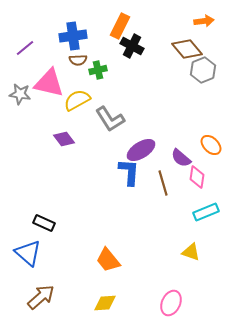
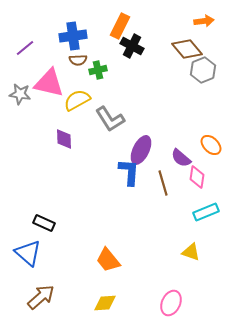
purple diamond: rotated 35 degrees clockwise
purple ellipse: rotated 32 degrees counterclockwise
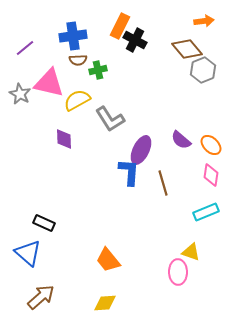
black cross: moved 3 px right, 6 px up
gray star: rotated 20 degrees clockwise
purple semicircle: moved 18 px up
pink diamond: moved 14 px right, 2 px up
pink ellipse: moved 7 px right, 31 px up; rotated 25 degrees counterclockwise
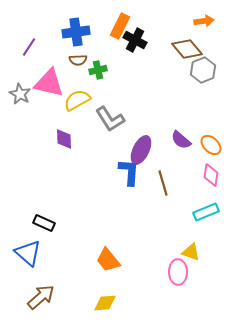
blue cross: moved 3 px right, 4 px up
purple line: moved 4 px right, 1 px up; rotated 18 degrees counterclockwise
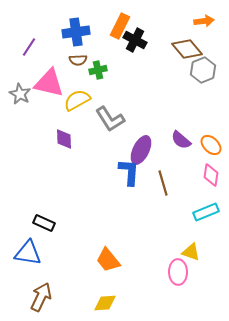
blue triangle: rotated 32 degrees counterclockwise
brown arrow: rotated 24 degrees counterclockwise
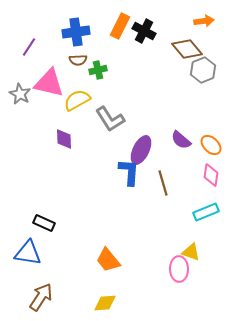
black cross: moved 9 px right, 9 px up
pink ellipse: moved 1 px right, 3 px up
brown arrow: rotated 8 degrees clockwise
